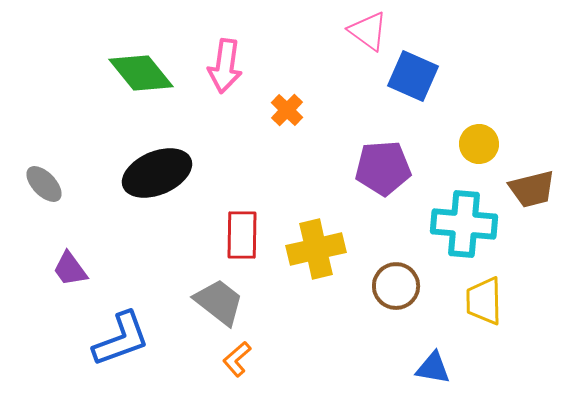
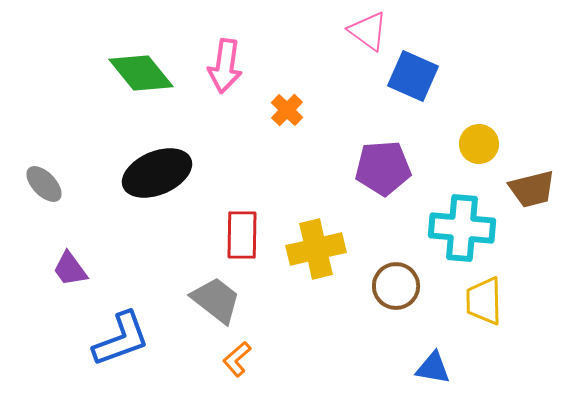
cyan cross: moved 2 px left, 4 px down
gray trapezoid: moved 3 px left, 2 px up
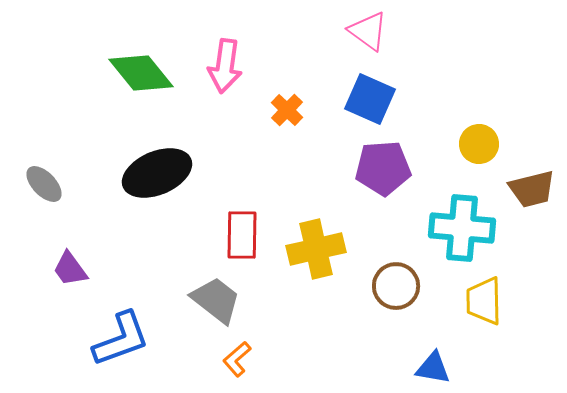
blue square: moved 43 px left, 23 px down
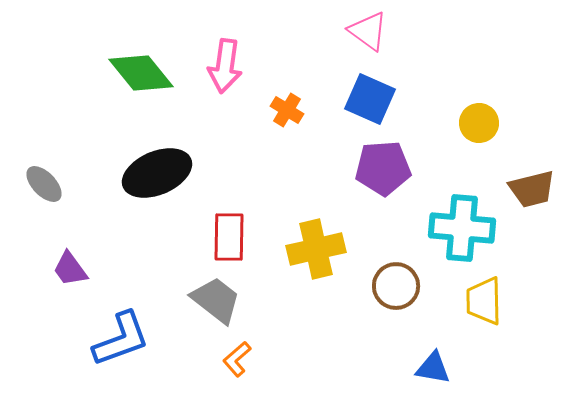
orange cross: rotated 12 degrees counterclockwise
yellow circle: moved 21 px up
red rectangle: moved 13 px left, 2 px down
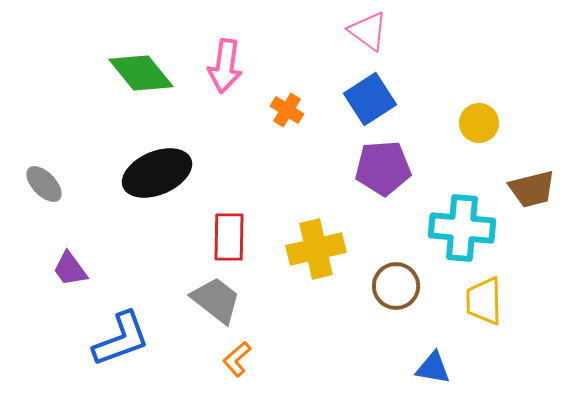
blue square: rotated 33 degrees clockwise
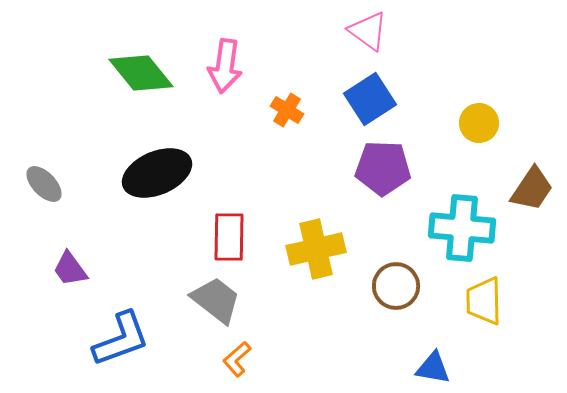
purple pentagon: rotated 6 degrees clockwise
brown trapezoid: rotated 42 degrees counterclockwise
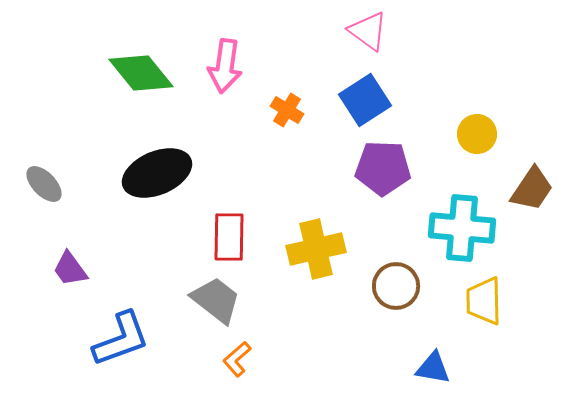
blue square: moved 5 px left, 1 px down
yellow circle: moved 2 px left, 11 px down
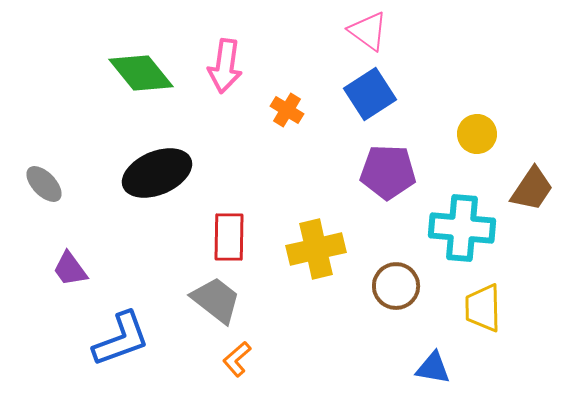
blue square: moved 5 px right, 6 px up
purple pentagon: moved 5 px right, 4 px down
yellow trapezoid: moved 1 px left, 7 px down
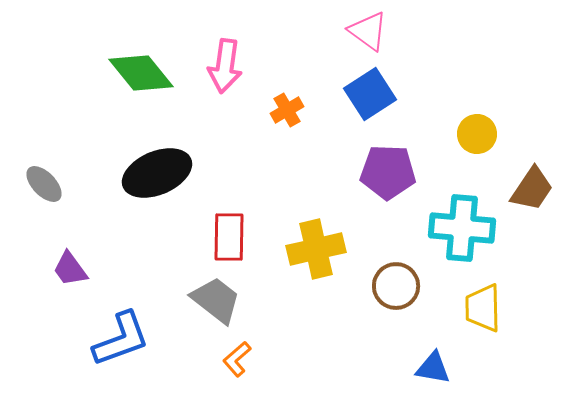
orange cross: rotated 28 degrees clockwise
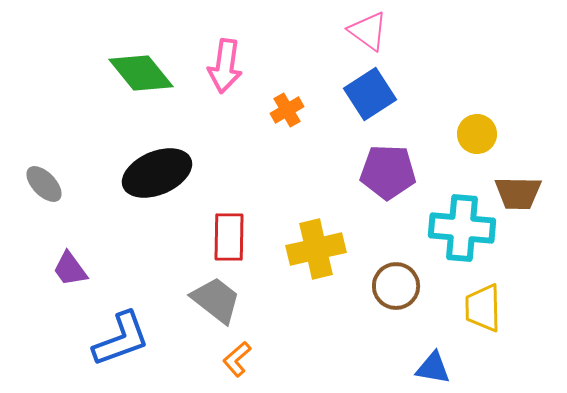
brown trapezoid: moved 14 px left, 4 px down; rotated 57 degrees clockwise
